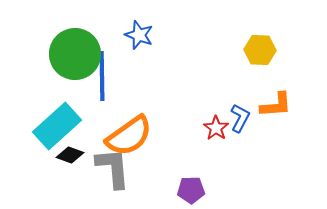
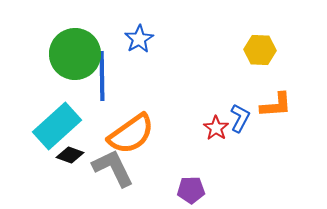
blue star: moved 4 px down; rotated 20 degrees clockwise
orange semicircle: moved 2 px right, 2 px up
gray L-shape: rotated 21 degrees counterclockwise
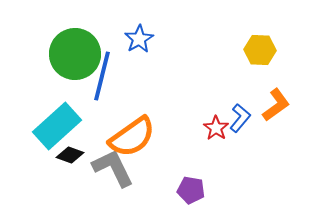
blue line: rotated 15 degrees clockwise
orange L-shape: rotated 32 degrees counterclockwise
blue L-shape: rotated 12 degrees clockwise
orange semicircle: moved 1 px right, 3 px down
purple pentagon: rotated 12 degrees clockwise
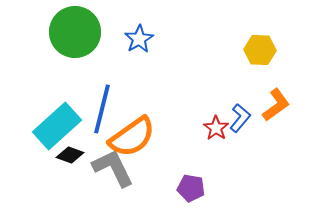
green circle: moved 22 px up
blue line: moved 33 px down
purple pentagon: moved 2 px up
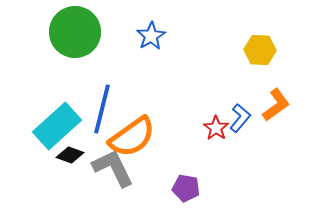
blue star: moved 12 px right, 3 px up
purple pentagon: moved 5 px left
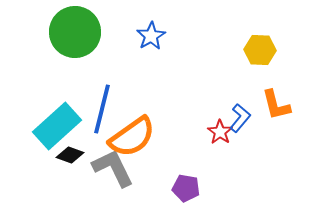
orange L-shape: rotated 112 degrees clockwise
red star: moved 4 px right, 4 px down
